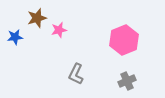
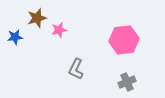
pink hexagon: rotated 16 degrees clockwise
gray L-shape: moved 5 px up
gray cross: moved 1 px down
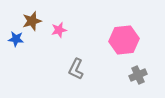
brown star: moved 5 px left, 3 px down
blue star: moved 1 px right, 2 px down; rotated 14 degrees clockwise
gray cross: moved 11 px right, 7 px up
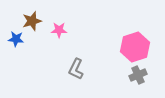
pink star: rotated 14 degrees clockwise
pink hexagon: moved 11 px right, 7 px down; rotated 12 degrees counterclockwise
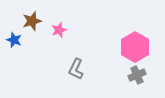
pink star: rotated 21 degrees counterclockwise
blue star: moved 2 px left, 1 px down; rotated 14 degrees clockwise
pink hexagon: rotated 12 degrees counterclockwise
gray cross: moved 1 px left
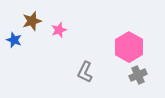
pink hexagon: moved 6 px left
gray L-shape: moved 9 px right, 3 px down
gray cross: moved 1 px right
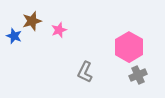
blue star: moved 4 px up
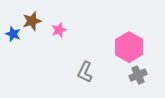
blue star: moved 1 px left, 2 px up
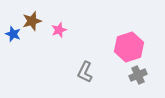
pink hexagon: rotated 12 degrees clockwise
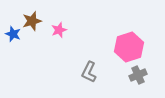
gray L-shape: moved 4 px right
